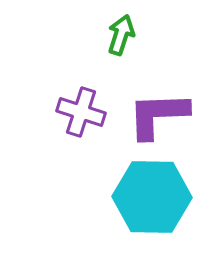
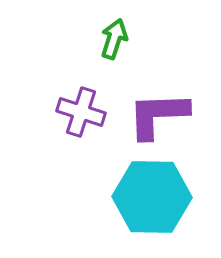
green arrow: moved 7 px left, 4 px down
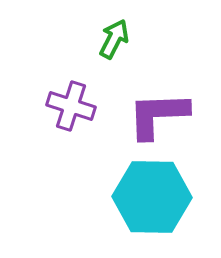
green arrow: rotated 9 degrees clockwise
purple cross: moved 10 px left, 6 px up
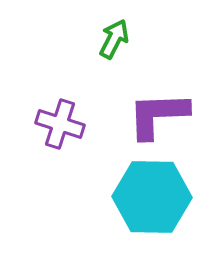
purple cross: moved 11 px left, 18 px down
